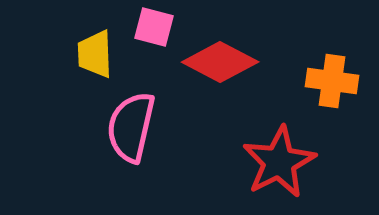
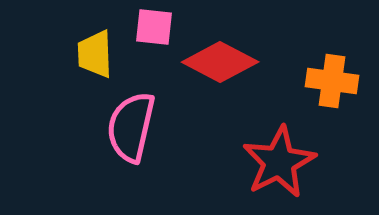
pink square: rotated 9 degrees counterclockwise
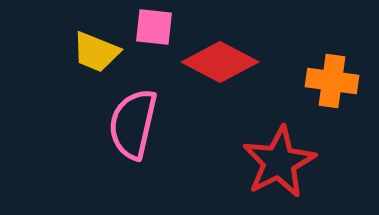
yellow trapezoid: moved 1 px right, 2 px up; rotated 66 degrees counterclockwise
pink semicircle: moved 2 px right, 3 px up
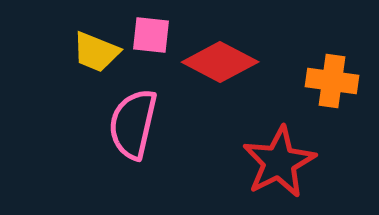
pink square: moved 3 px left, 8 px down
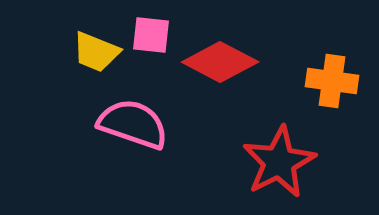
pink semicircle: rotated 96 degrees clockwise
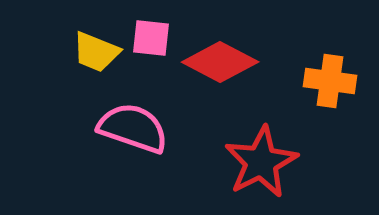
pink square: moved 3 px down
orange cross: moved 2 px left
pink semicircle: moved 4 px down
red star: moved 18 px left
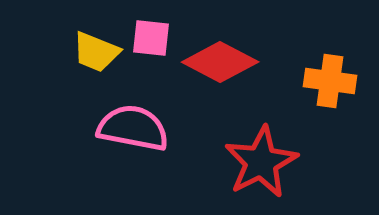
pink semicircle: rotated 8 degrees counterclockwise
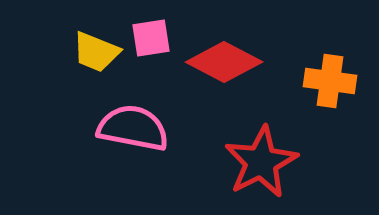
pink square: rotated 15 degrees counterclockwise
red diamond: moved 4 px right
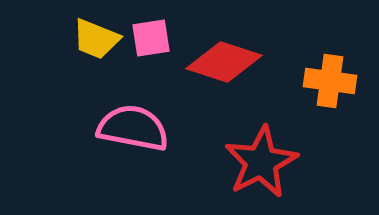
yellow trapezoid: moved 13 px up
red diamond: rotated 10 degrees counterclockwise
